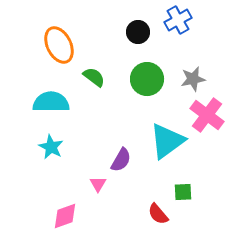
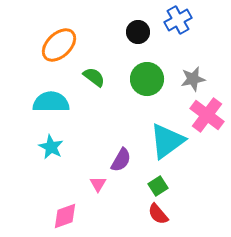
orange ellipse: rotated 72 degrees clockwise
green square: moved 25 px left, 6 px up; rotated 30 degrees counterclockwise
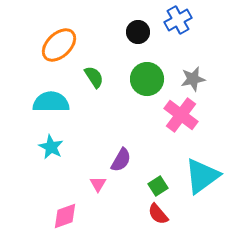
green semicircle: rotated 20 degrees clockwise
pink cross: moved 26 px left
cyan triangle: moved 35 px right, 35 px down
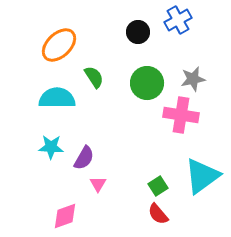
green circle: moved 4 px down
cyan semicircle: moved 6 px right, 4 px up
pink cross: rotated 28 degrees counterclockwise
cyan star: rotated 25 degrees counterclockwise
purple semicircle: moved 37 px left, 2 px up
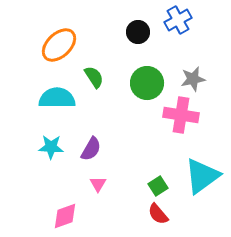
purple semicircle: moved 7 px right, 9 px up
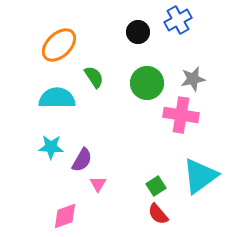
purple semicircle: moved 9 px left, 11 px down
cyan triangle: moved 2 px left
green square: moved 2 px left
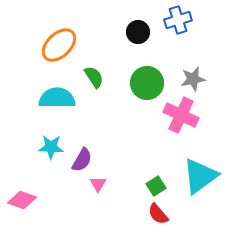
blue cross: rotated 12 degrees clockwise
pink cross: rotated 16 degrees clockwise
pink diamond: moved 43 px left, 16 px up; rotated 40 degrees clockwise
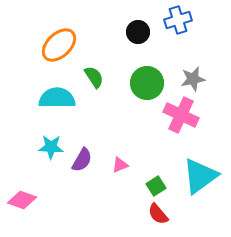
pink triangle: moved 22 px right, 19 px up; rotated 36 degrees clockwise
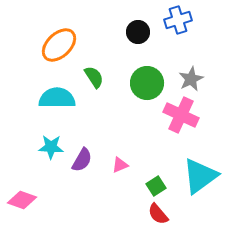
gray star: moved 2 px left; rotated 15 degrees counterclockwise
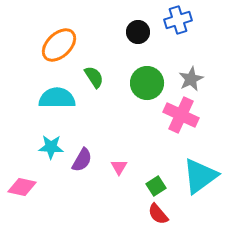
pink triangle: moved 1 px left, 2 px down; rotated 36 degrees counterclockwise
pink diamond: moved 13 px up; rotated 8 degrees counterclockwise
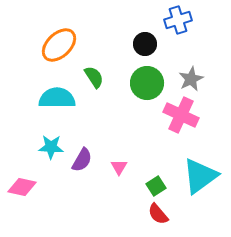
black circle: moved 7 px right, 12 px down
